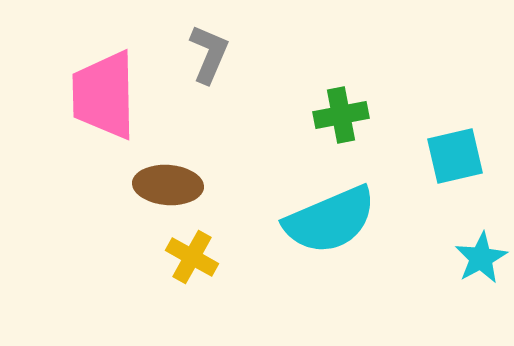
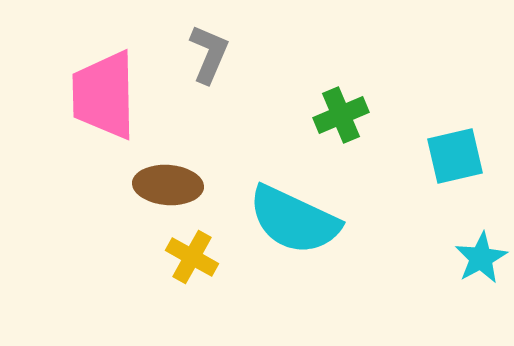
green cross: rotated 12 degrees counterclockwise
cyan semicircle: moved 36 px left; rotated 48 degrees clockwise
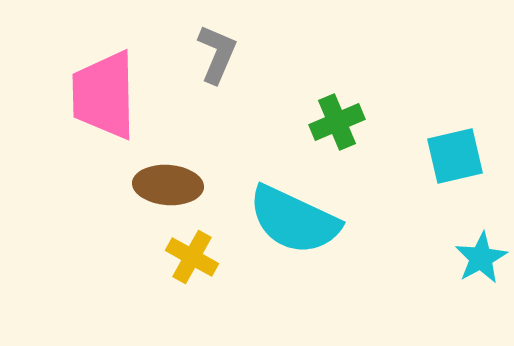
gray L-shape: moved 8 px right
green cross: moved 4 px left, 7 px down
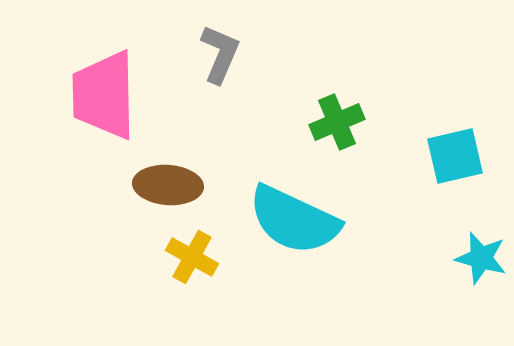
gray L-shape: moved 3 px right
cyan star: rotated 28 degrees counterclockwise
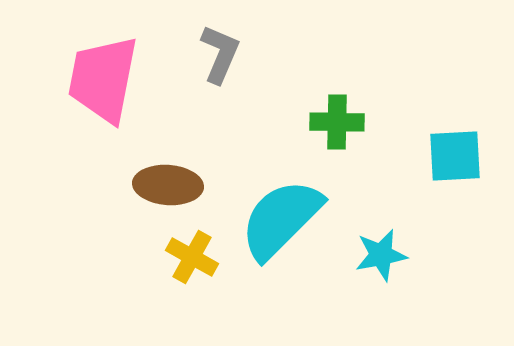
pink trapezoid: moved 1 px left, 16 px up; rotated 12 degrees clockwise
green cross: rotated 24 degrees clockwise
cyan square: rotated 10 degrees clockwise
cyan semicircle: moved 13 px left, 1 px up; rotated 110 degrees clockwise
cyan star: moved 100 px left, 3 px up; rotated 26 degrees counterclockwise
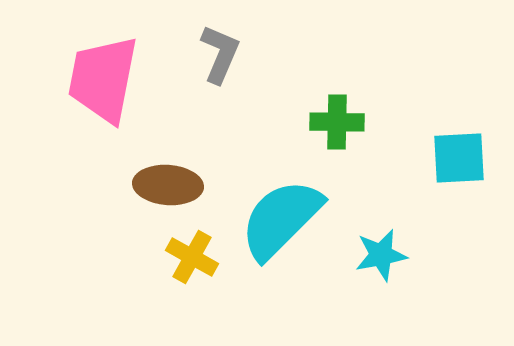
cyan square: moved 4 px right, 2 px down
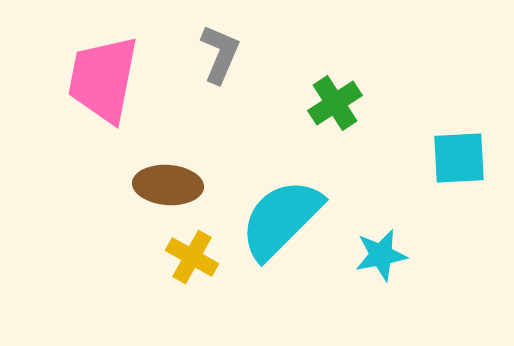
green cross: moved 2 px left, 19 px up; rotated 34 degrees counterclockwise
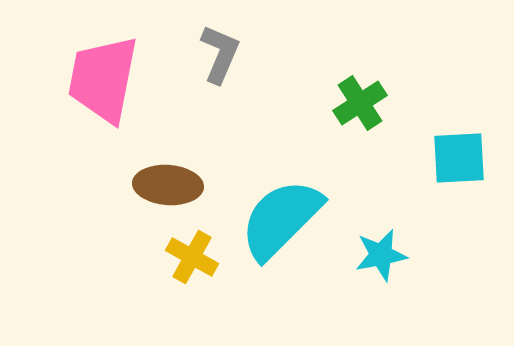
green cross: moved 25 px right
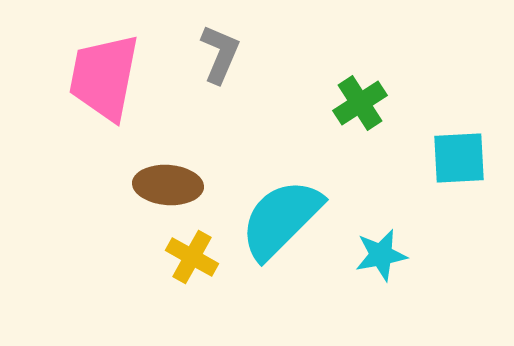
pink trapezoid: moved 1 px right, 2 px up
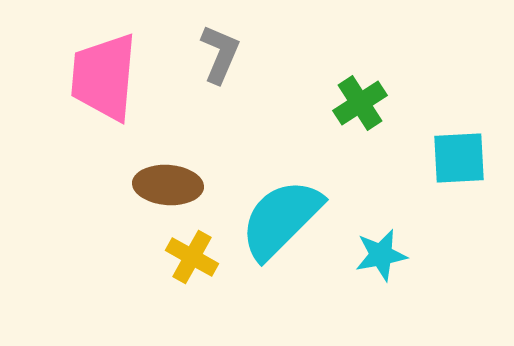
pink trapezoid: rotated 6 degrees counterclockwise
